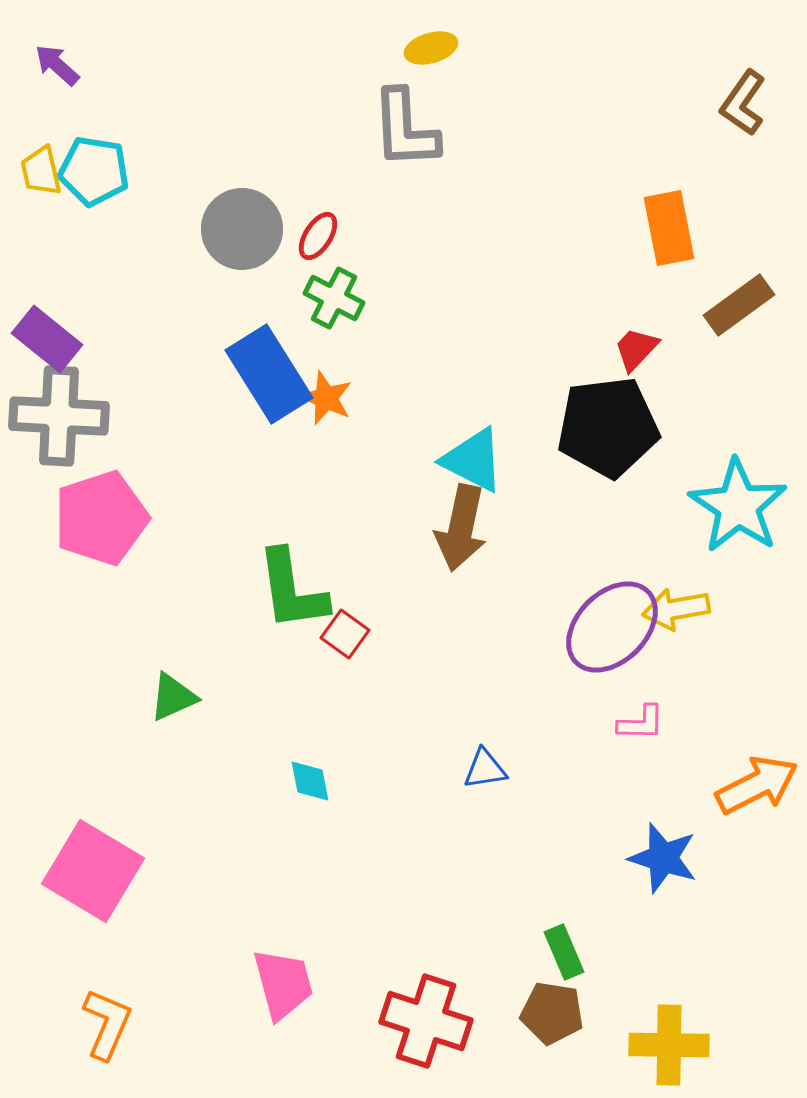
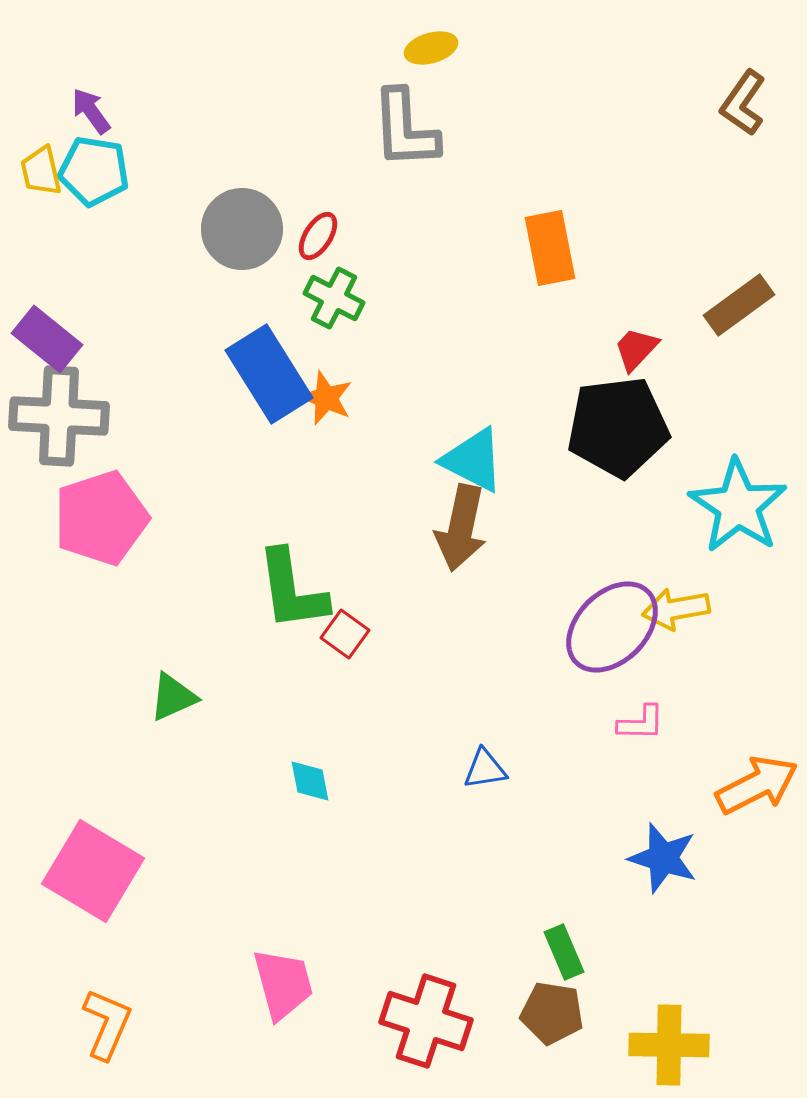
purple arrow: moved 34 px right, 46 px down; rotated 12 degrees clockwise
orange rectangle: moved 119 px left, 20 px down
black pentagon: moved 10 px right
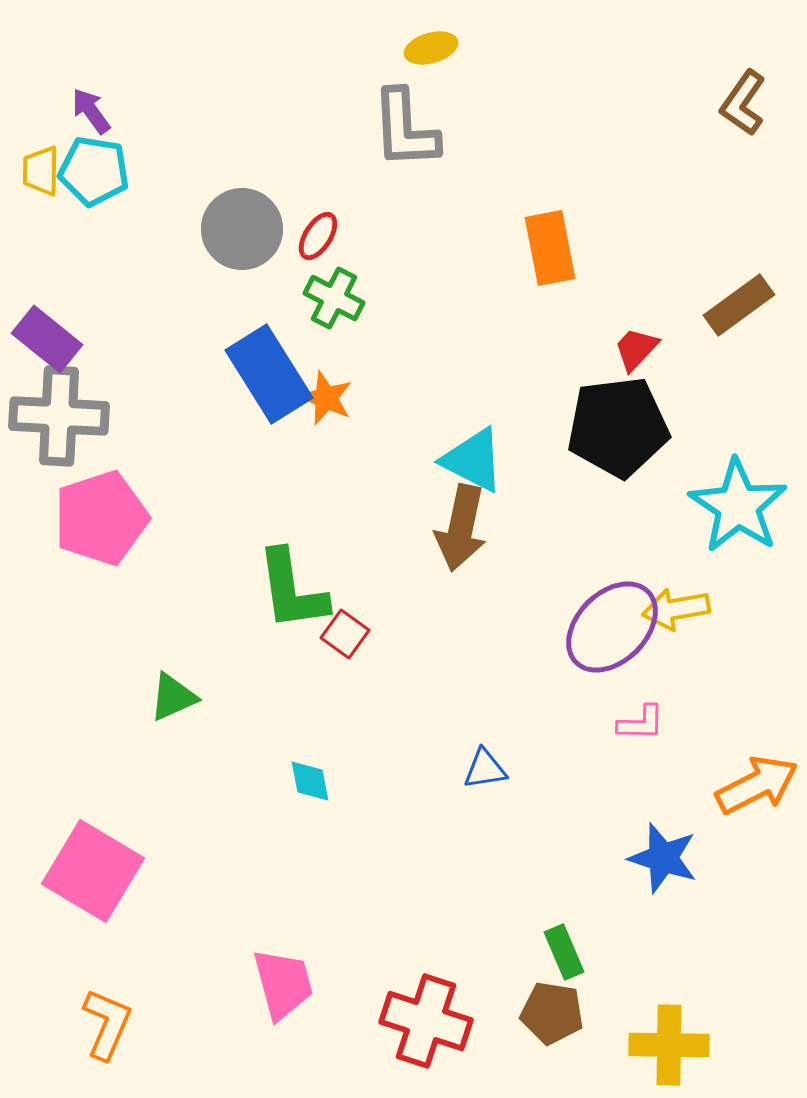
yellow trapezoid: rotated 14 degrees clockwise
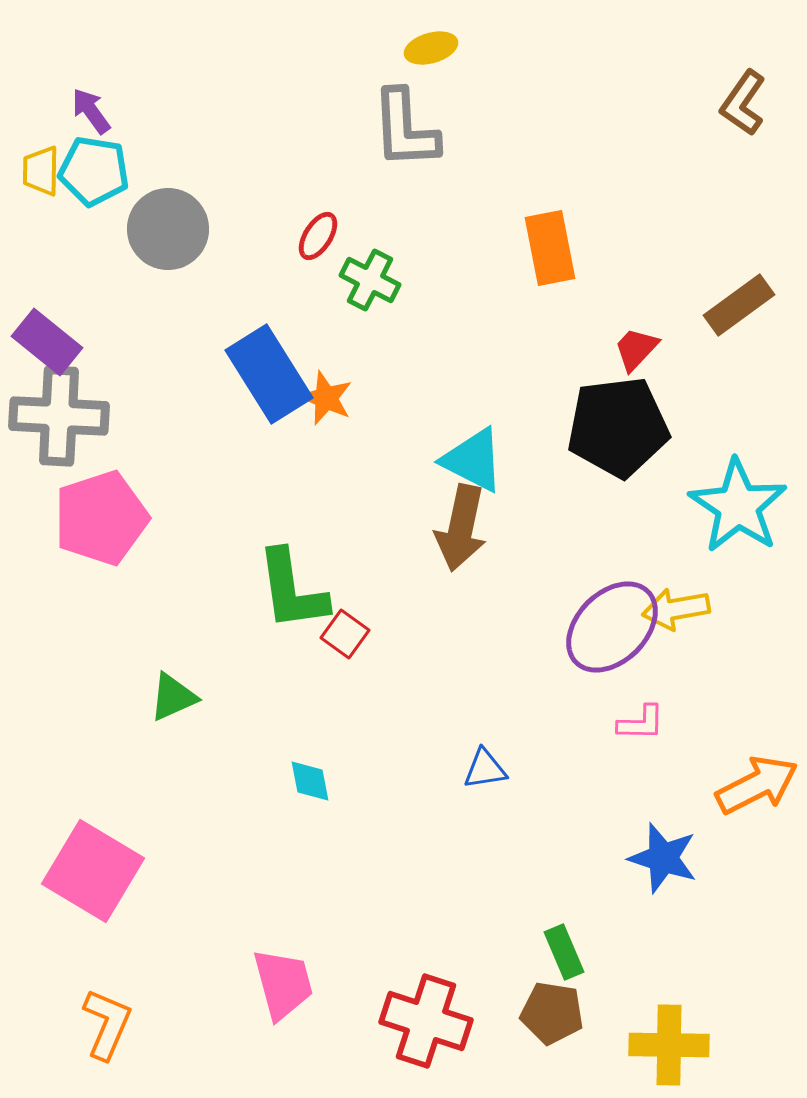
gray circle: moved 74 px left
green cross: moved 36 px right, 18 px up
purple rectangle: moved 3 px down
